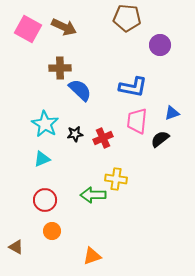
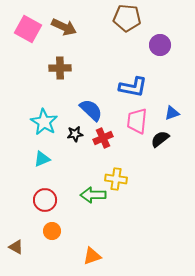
blue semicircle: moved 11 px right, 20 px down
cyan star: moved 1 px left, 2 px up
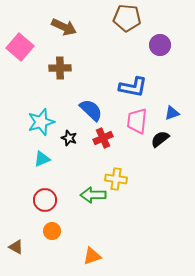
pink square: moved 8 px left, 18 px down; rotated 12 degrees clockwise
cyan star: moved 3 px left; rotated 24 degrees clockwise
black star: moved 6 px left, 4 px down; rotated 28 degrees clockwise
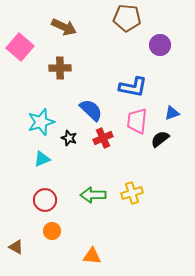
yellow cross: moved 16 px right, 14 px down; rotated 25 degrees counterclockwise
orange triangle: rotated 24 degrees clockwise
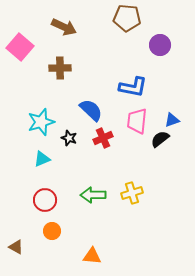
blue triangle: moved 7 px down
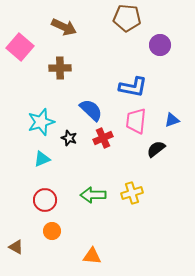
pink trapezoid: moved 1 px left
black semicircle: moved 4 px left, 10 px down
